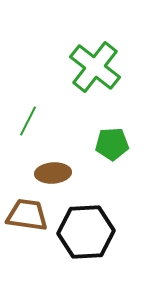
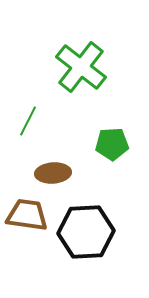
green cross: moved 14 px left
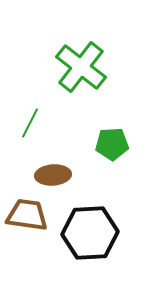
green line: moved 2 px right, 2 px down
brown ellipse: moved 2 px down
black hexagon: moved 4 px right, 1 px down
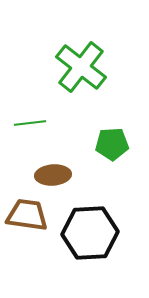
green line: rotated 56 degrees clockwise
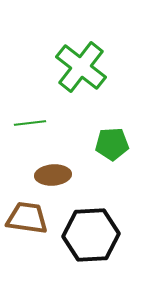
brown trapezoid: moved 3 px down
black hexagon: moved 1 px right, 2 px down
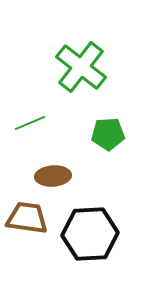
green line: rotated 16 degrees counterclockwise
green pentagon: moved 4 px left, 10 px up
brown ellipse: moved 1 px down
black hexagon: moved 1 px left, 1 px up
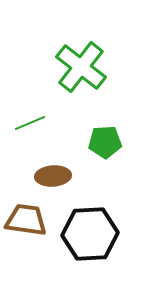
green pentagon: moved 3 px left, 8 px down
brown trapezoid: moved 1 px left, 2 px down
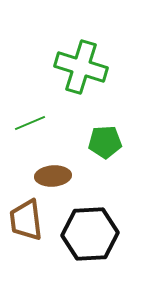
green cross: rotated 21 degrees counterclockwise
brown trapezoid: rotated 105 degrees counterclockwise
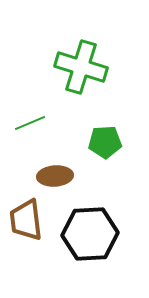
brown ellipse: moved 2 px right
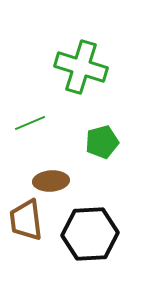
green pentagon: moved 3 px left; rotated 12 degrees counterclockwise
brown ellipse: moved 4 px left, 5 px down
